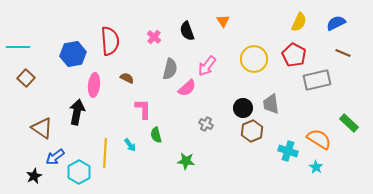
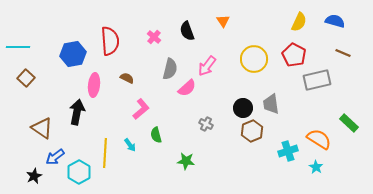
blue semicircle: moved 1 px left, 2 px up; rotated 42 degrees clockwise
pink L-shape: moved 2 px left; rotated 50 degrees clockwise
cyan cross: rotated 36 degrees counterclockwise
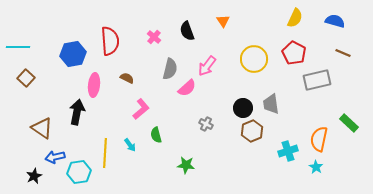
yellow semicircle: moved 4 px left, 4 px up
red pentagon: moved 2 px up
orange semicircle: rotated 110 degrees counterclockwise
blue arrow: rotated 24 degrees clockwise
green star: moved 4 px down
cyan hexagon: rotated 20 degrees clockwise
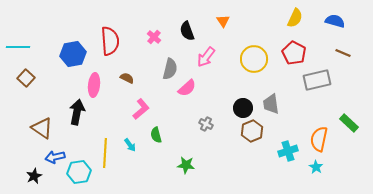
pink arrow: moved 1 px left, 9 px up
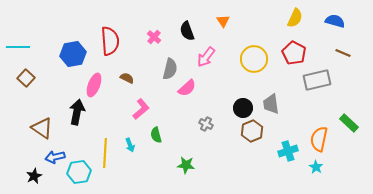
pink ellipse: rotated 15 degrees clockwise
cyan arrow: rotated 16 degrees clockwise
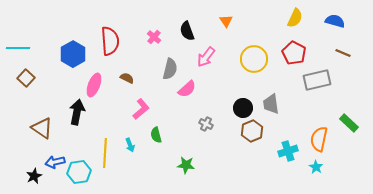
orange triangle: moved 3 px right
cyan line: moved 1 px down
blue hexagon: rotated 20 degrees counterclockwise
pink semicircle: moved 1 px down
blue arrow: moved 5 px down
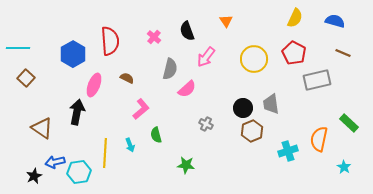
cyan star: moved 28 px right
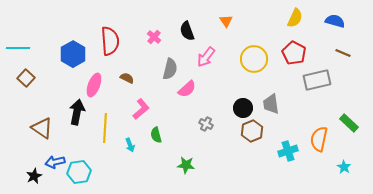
yellow line: moved 25 px up
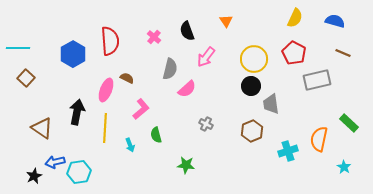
pink ellipse: moved 12 px right, 5 px down
black circle: moved 8 px right, 22 px up
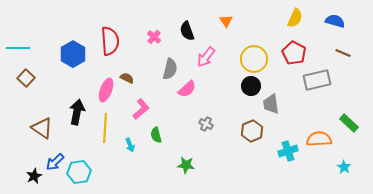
orange semicircle: rotated 75 degrees clockwise
blue arrow: rotated 30 degrees counterclockwise
